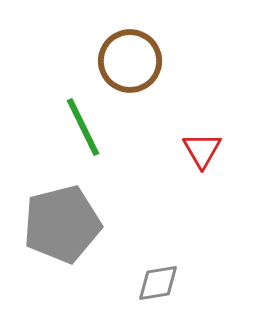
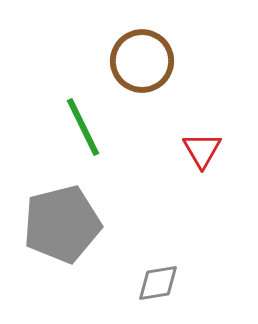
brown circle: moved 12 px right
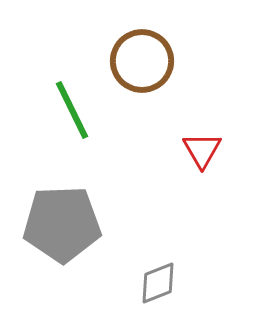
green line: moved 11 px left, 17 px up
gray pentagon: rotated 12 degrees clockwise
gray diamond: rotated 12 degrees counterclockwise
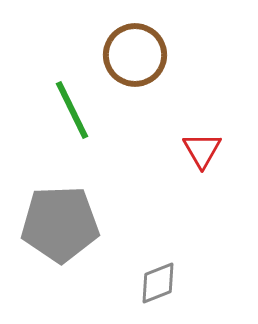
brown circle: moved 7 px left, 6 px up
gray pentagon: moved 2 px left
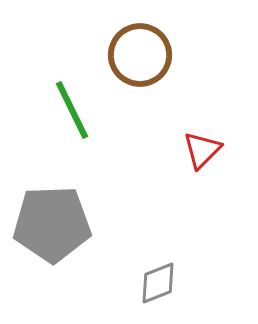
brown circle: moved 5 px right
red triangle: rotated 15 degrees clockwise
gray pentagon: moved 8 px left
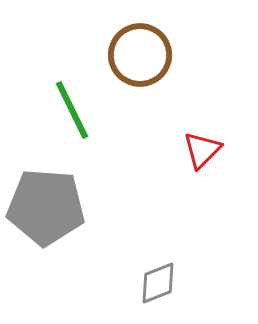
gray pentagon: moved 6 px left, 17 px up; rotated 6 degrees clockwise
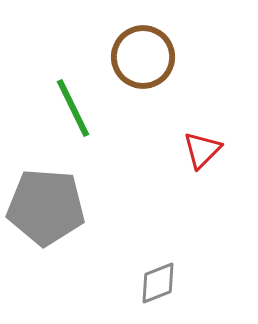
brown circle: moved 3 px right, 2 px down
green line: moved 1 px right, 2 px up
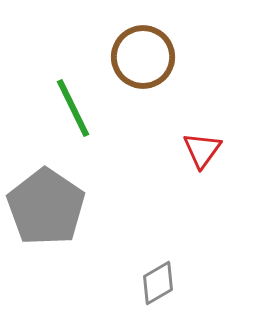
red triangle: rotated 9 degrees counterclockwise
gray pentagon: rotated 30 degrees clockwise
gray diamond: rotated 9 degrees counterclockwise
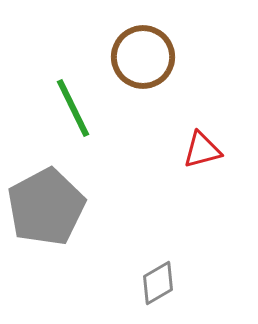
red triangle: rotated 39 degrees clockwise
gray pentagon: rotated 10 degrees clockwise
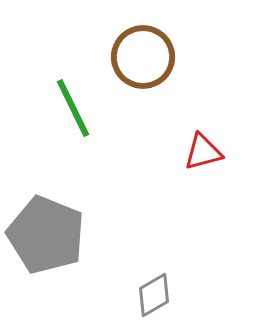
red triangle: moved 1 px right, 2 px down
gray pentagon: moved 28 px down; rotated 22 degrees counterclockwise
gray diamond: moved 4 px left, 12 px down
